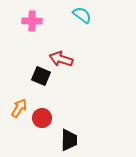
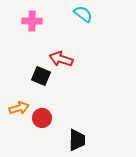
cyan semicircle: moved 1 px right, 1 px up
orange arrow: rotated 42 degrees clockwise
black trapezoid: moved 8 px right
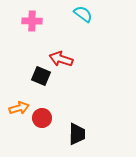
black trapezoid: moved 6 px up
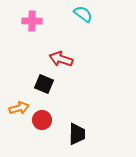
black square: moved 3 px right, 8 px down
red circle: moved 2 px down
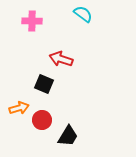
black trapezoid: moved 9 px left, 2 px down; rotated 30 degrees clockwise
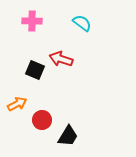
cyan semicircle: moved 1 px left, 9 px down
black square: moved 9 px left, 14 px up
orange arrow: moved 2 px left, 4 px up; rotated 12 degrees counterclockwise
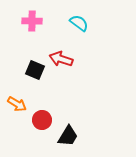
cyan semicircle: moved 3 px left
orange arrow: rotated 60 degrees clockwise
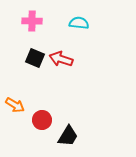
cyan semicircle: rotated 30 degrees counterclockwise
black square: moved 12 px up
orange arrow: moved 2 px left, 1 px down
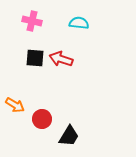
pink cross: rotated 12 degrees clockwise
black square: rotated 18 degrees counterclockwise
red circle: moved 1 px up
black trapezoid: moved 1 px right
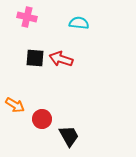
pink cross: moved 5 px left, 4 px up
black trapezoid: rotated 60 degrees counterclockwise
